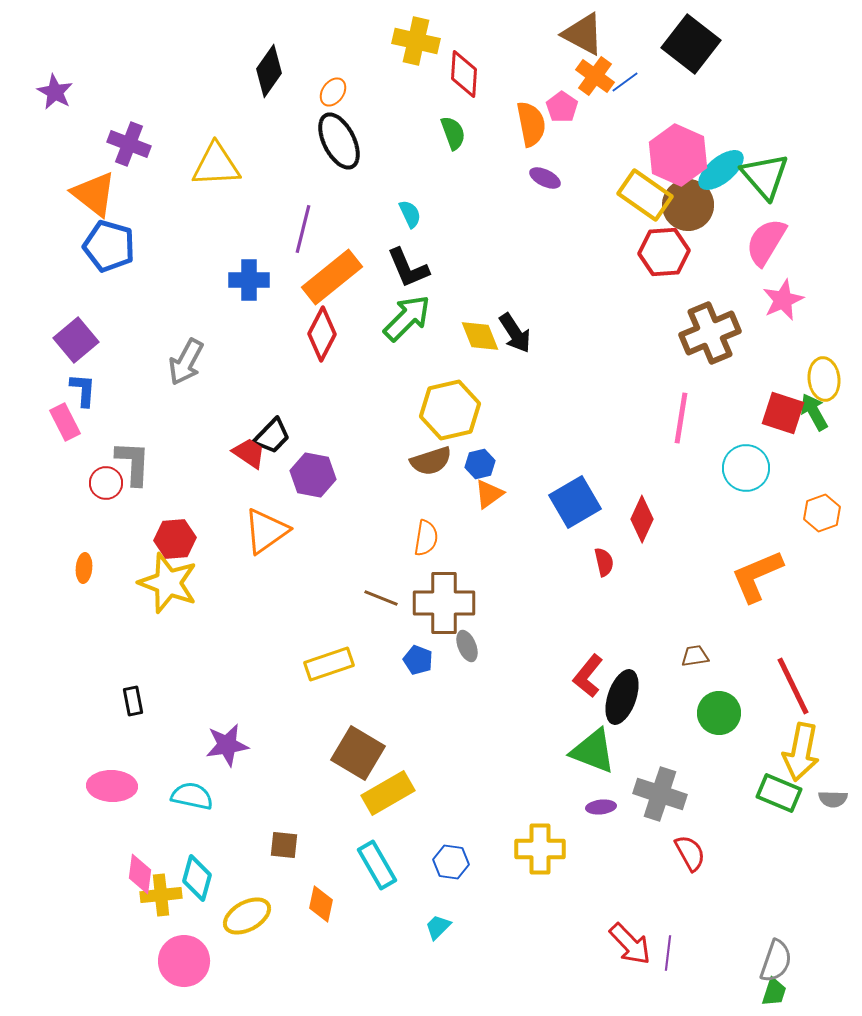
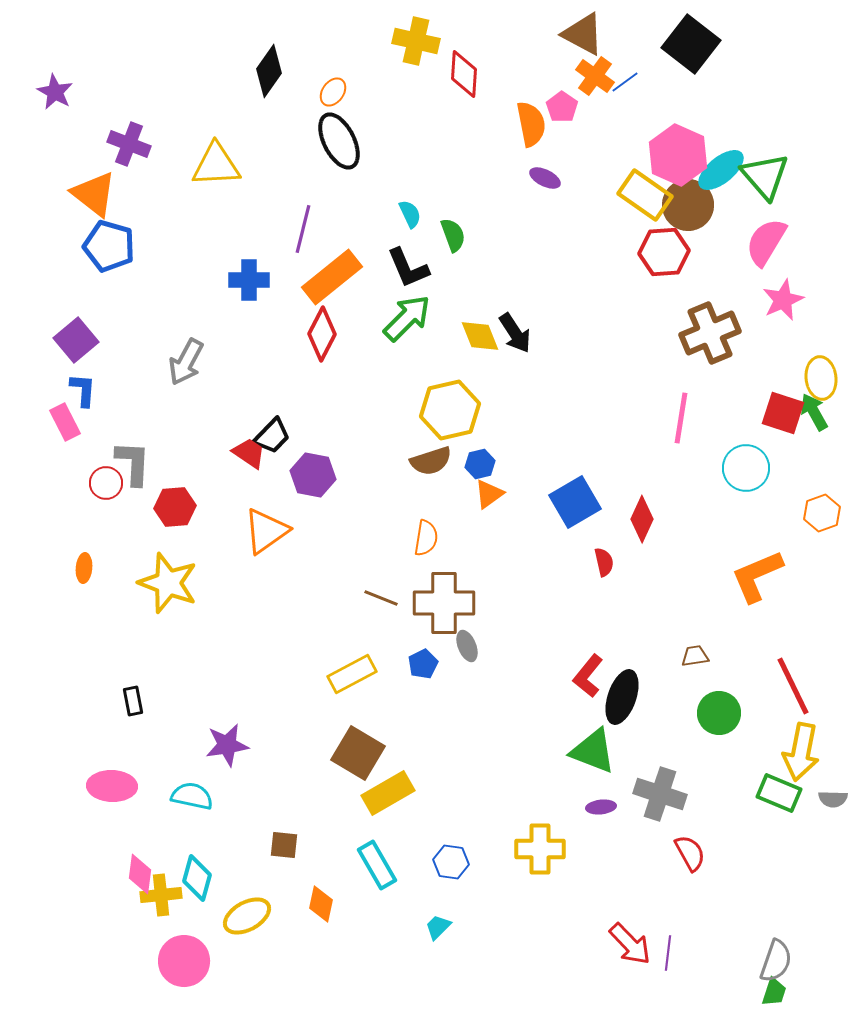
green semicircle at (453, 133): moved 102 px down
yellow ellipse at (824, 379): moved 3 px left, 1 px up
red hexagon at (175, 539): moved 32 px up
blue pentagon at (418, 660): moved 5 px right, 4 px down; rotated 24 degrees clockwise
yellow rectangle at (329, 664): moved 23 px right, 10 px down; rotated 9 degrees counterclockwise
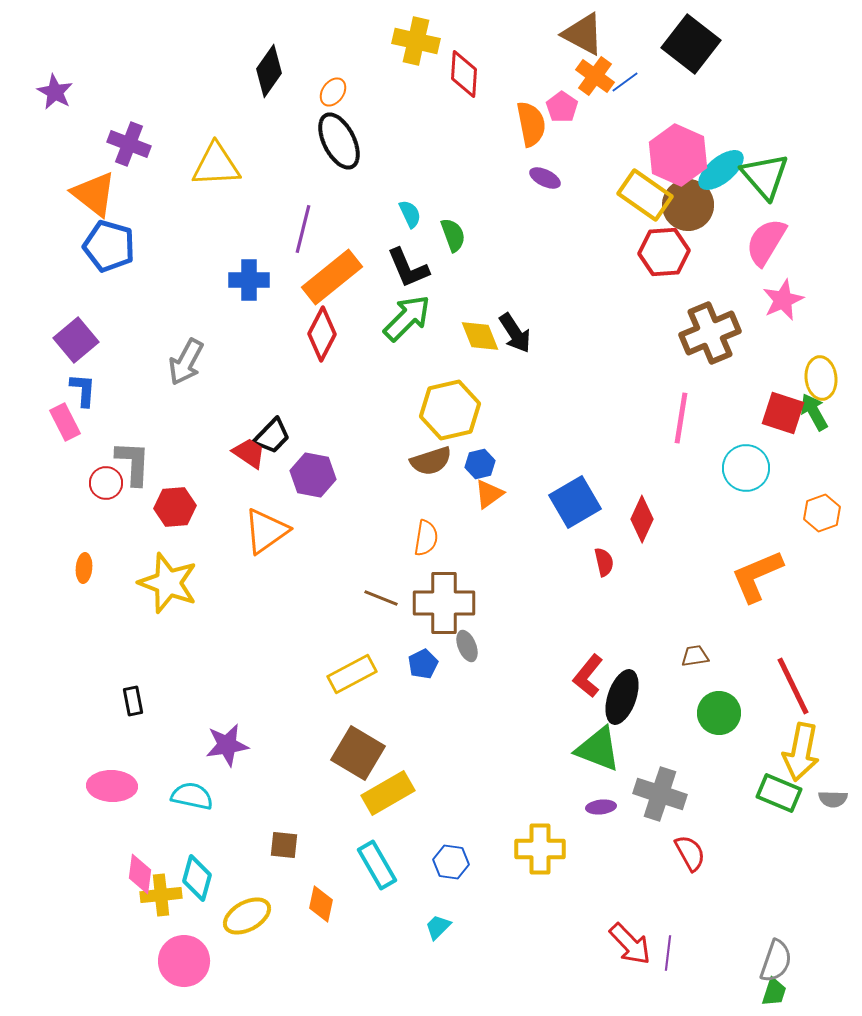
green triangle at (593, 751): moved 5 px right, 2 px up
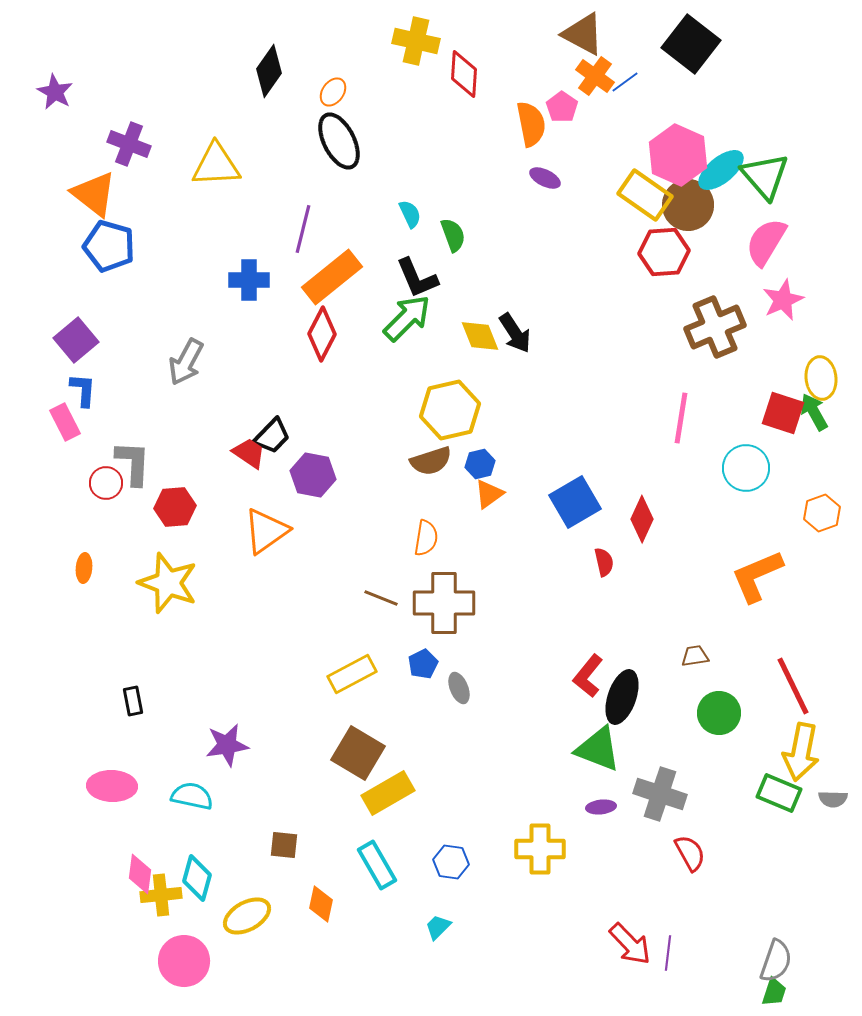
black L-shape at (408, 268): moved 9 px right, 10 px down
brown cross at (710, 333): moved 5 px right, 6 px up
gray ellipse at (467, 646): moved 8 px left, 42 px down
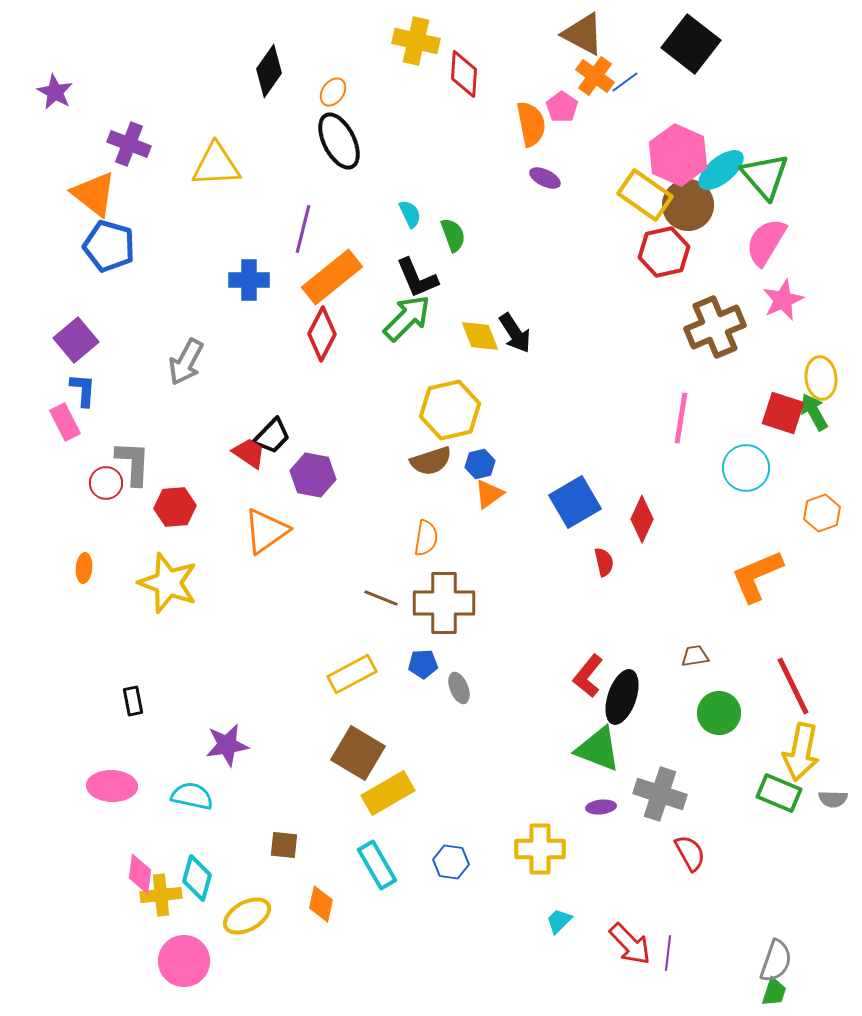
red hexagon at (664, 252): rotated 9 degrees counterclockwise
blue pentagon at (423, 664): rotated 24 degrees clockwise
cyan trapezoid at (438, 927): moved 121 px right, 6 px up
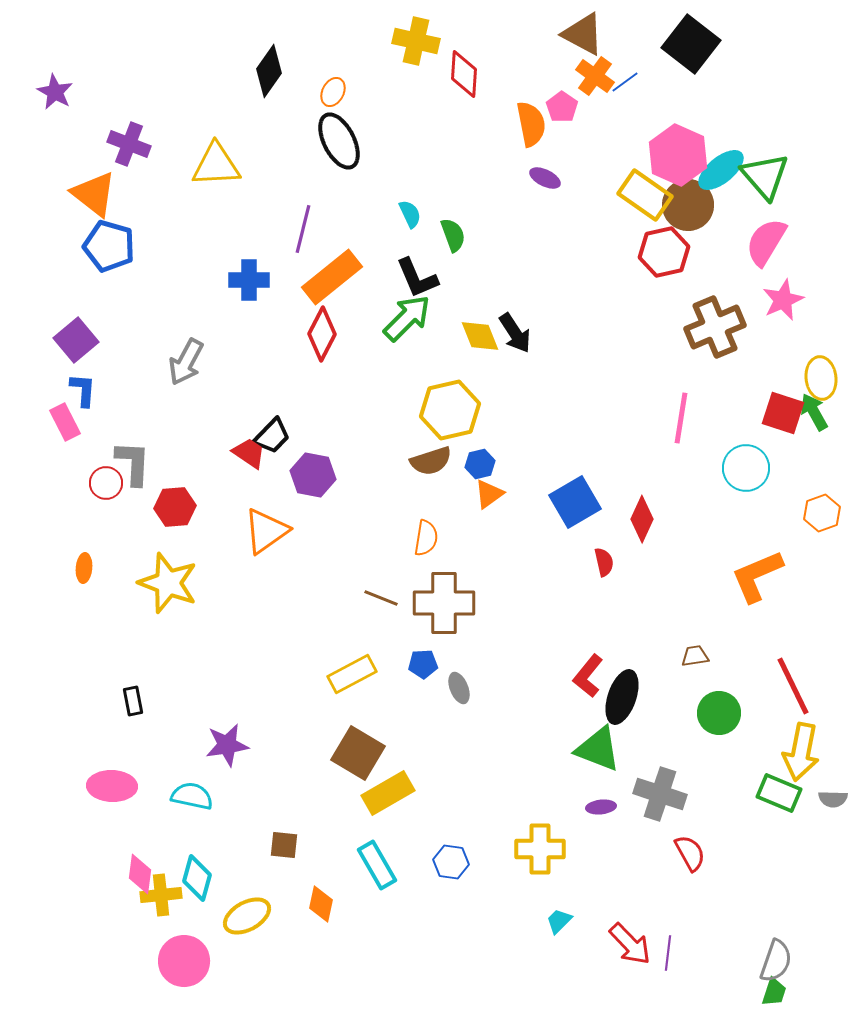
orange ellipse at (333, 92): rotated 8 degrees counterclockwise
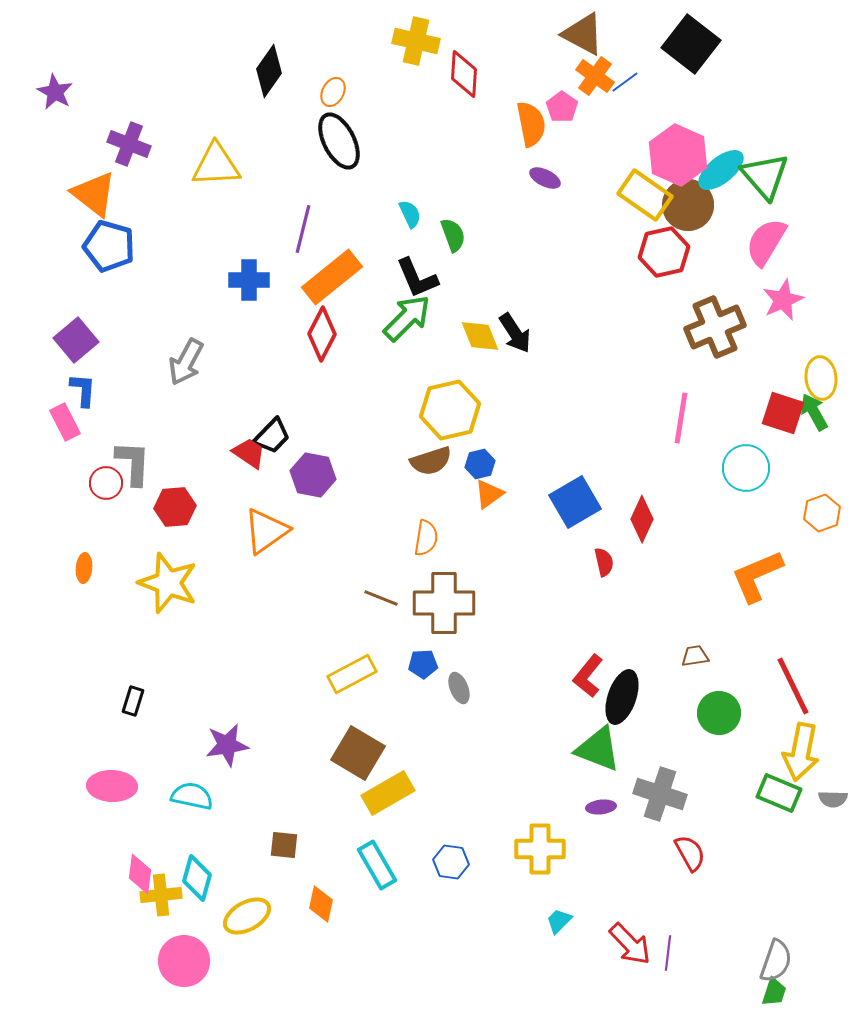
black rectangle at (133, 701): rotated 28 degrees clockwise
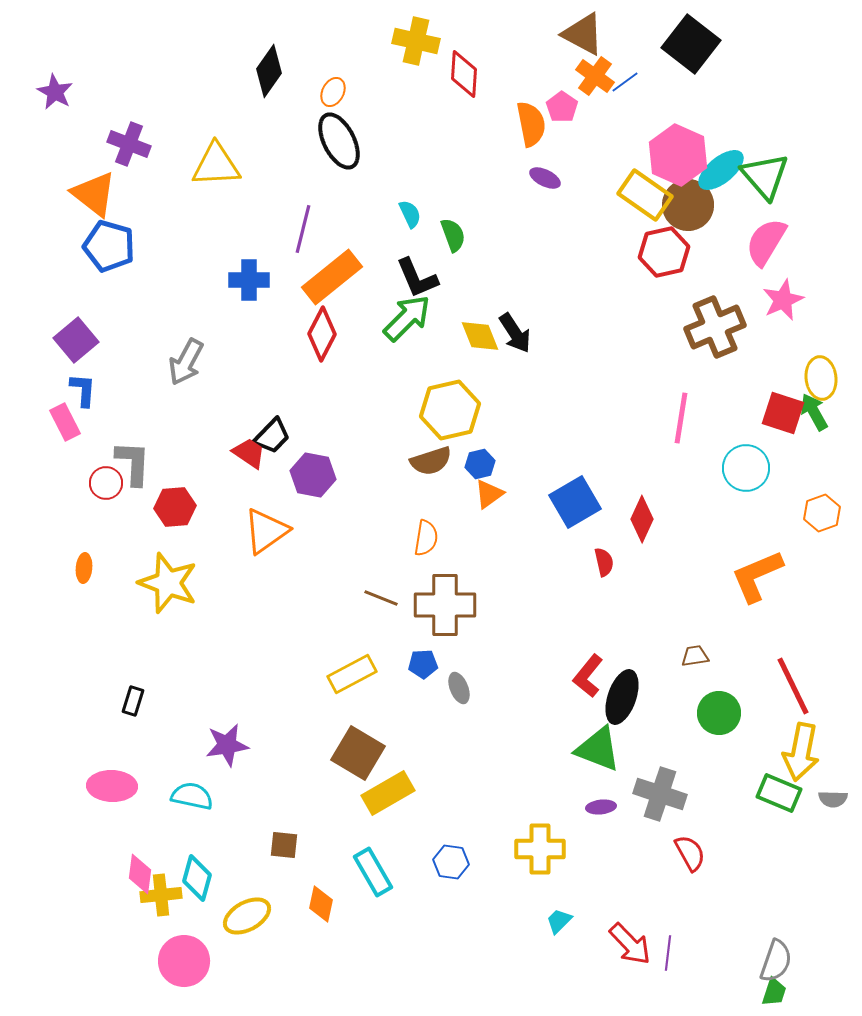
brown cross at (444, 603): moved 1 px right, 2 px down
cyan rectangle at (377, 865): moved 4 px left, 7 px down
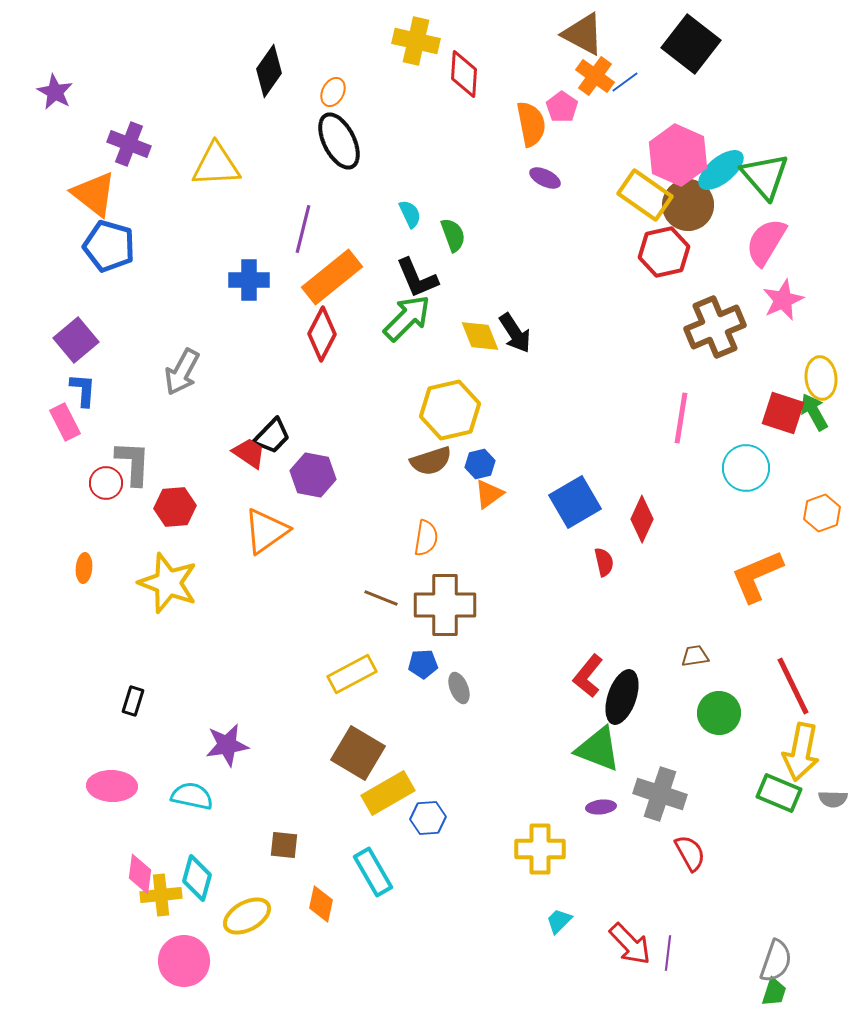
gray arrow at (186, 362): moved 4 px left, 10 px down
blue hexagon at (451, 862): moved 23 px left, 44 px up; rotated 12 degrees counterclockwise
